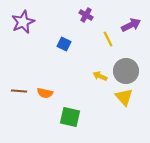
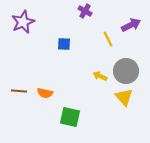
purple cross: moved 1 px left, 4 px up
blue square: rotated 24 degrees counterclockwise
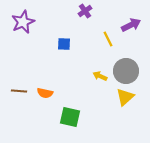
purple cross: rotated 24 degrees clockwise
yellow triangle: moved 1 px right; rotated 30 degrees clockwise
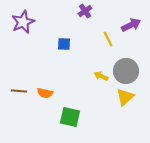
yellow arrow: moved 1 px right
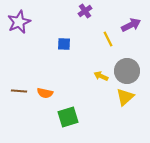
purple star: moved 4 px left
gray circle: moved 1 px right
green square: moved 2 px left; rotated 30 degrees counterclockwise
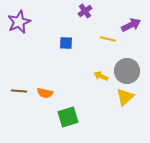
yellow line: rotated 49 degrees counterclockwise
blue square: moved 2 px right, 1 px up
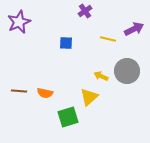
purple arrow: moved 3 px right, 4 px down
yellow triangle: moved 36 px left
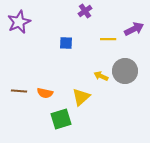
yellow line: rotated 14 degrees counterclockwise
gray circle: moved 2 px left
yellow triangle: moved 8 px left
green square: moved 7 px left, 2 px down
